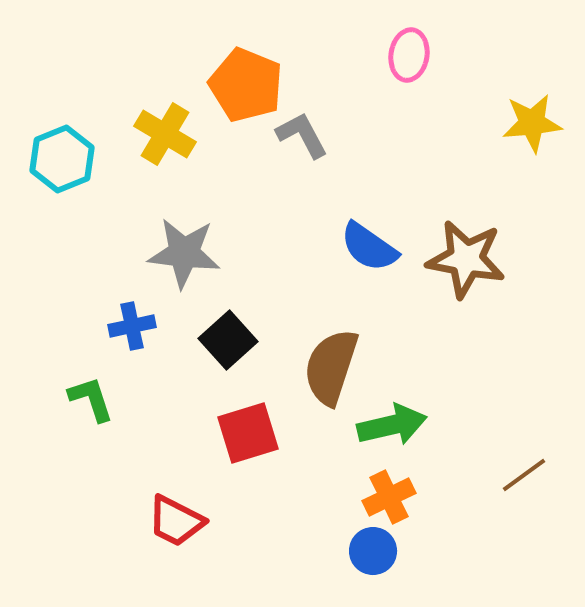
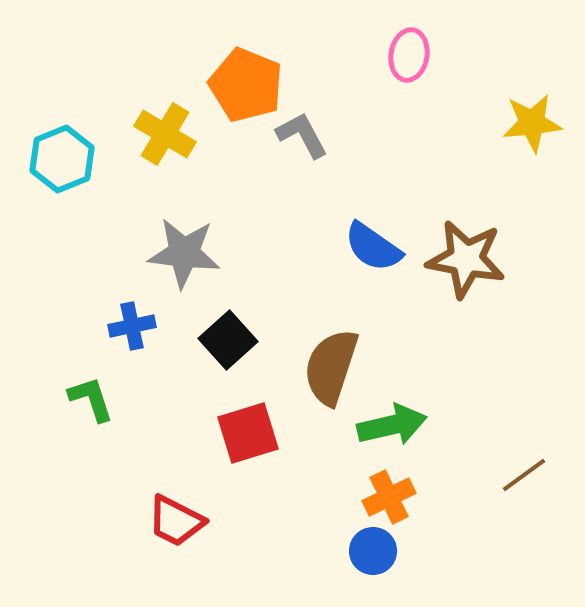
blue semicircle: moved 4 px right
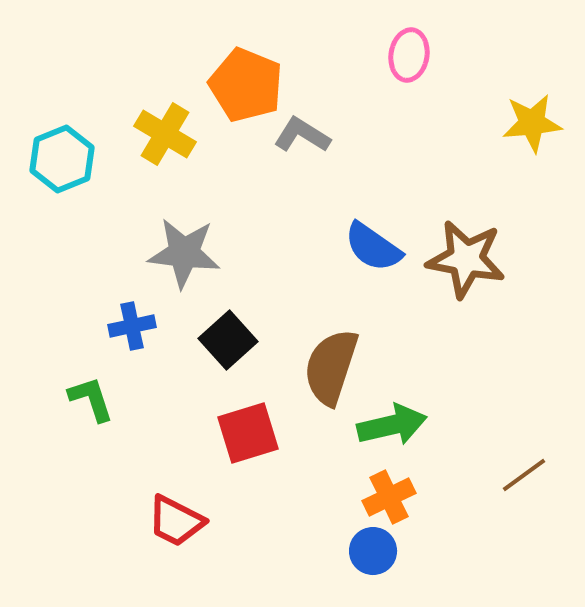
gray L-shape: rotated 30 degrees counterclockwise
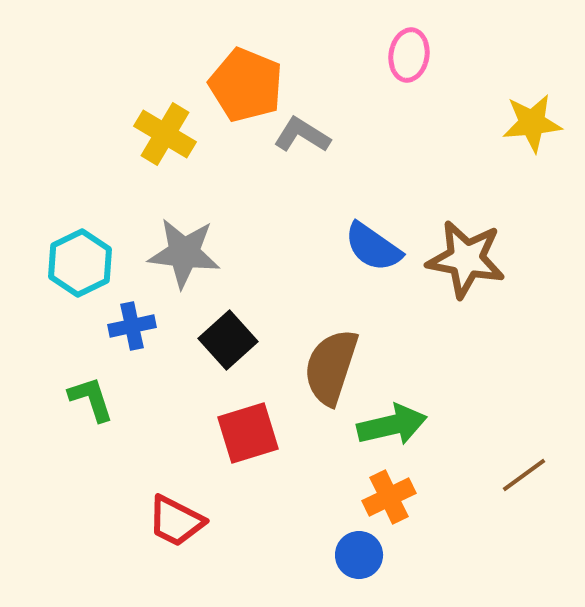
cyan hexagon: moved 18 px right, 104 px down; rotated 4 degrees counterclockwise
blue circle: moved 14 px left, 4 px down
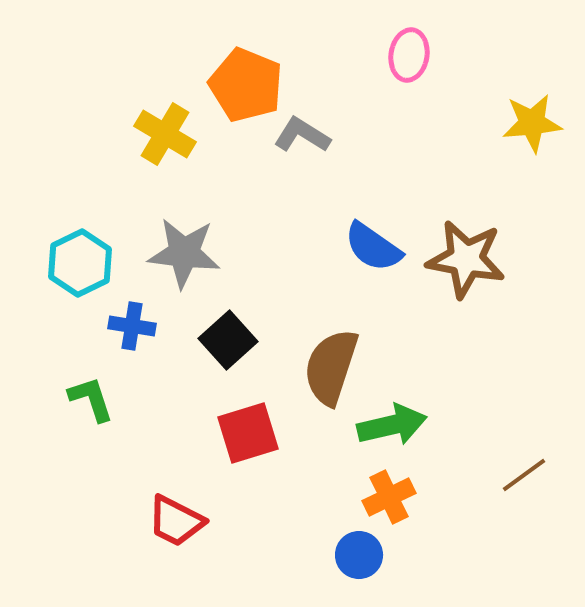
blue cross: rotated 21 degrees clockwise
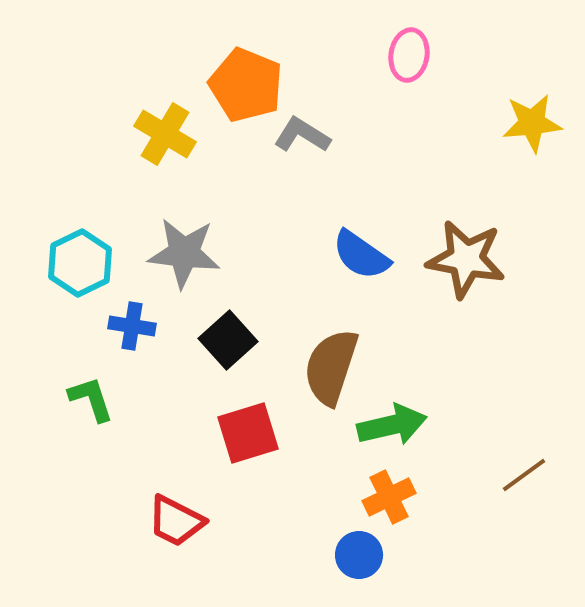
blue semicircle: moved 12 px left, 8 px down
